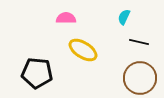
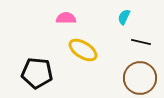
black line: moved 2 px right
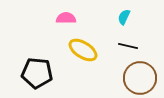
black line: moved 13 px left, 4 px down
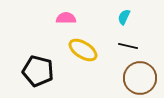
black pentagon: moved 1 px right, 2 px up; rotated 8 degrees clockwise
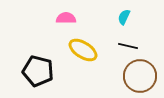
brown circle: moved 2 px up
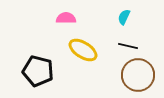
brown circle: moved 2 px left, 1 px up
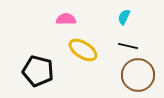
pink semicircle: moved 1 px down
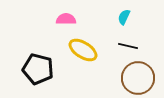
black pentagon: moved 2 px up
brown circle: moved 3 px down
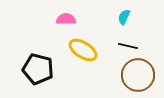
brown circle: moved 3 px up
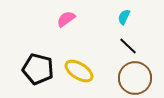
pink semicircle: rotated 36 degrees counterclockwise
black line: rotated 30 degrees clockwise
yellow ellipse: moved 4 px left, 21 px down
brown circle: moved 3 px left, 3 px down
